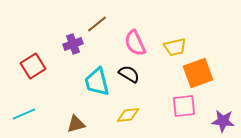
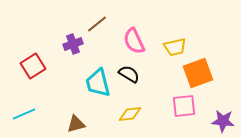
pink semicircle: moved 1 px left, 2 px up
cyan trapezoid: moved 1 px right, 1 px down
yellow diamond: moved 2 px right, 1 px up
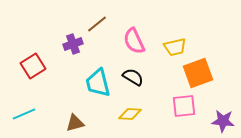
black semicircle: moved 4 px right, 3 px down
yellow diamond: rotated 10 degrees clockwise
brown triangle: moved 1 px left, 1 px up
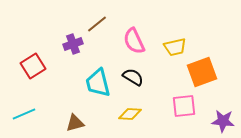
orange square: moved 4 px right, 1 px up
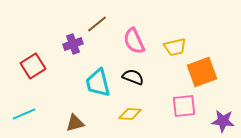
black semicircle: rotated 10 degrees counterclockwise
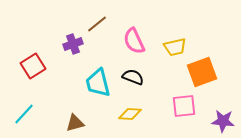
cyan line: rotated 25 degrees counterclockwise
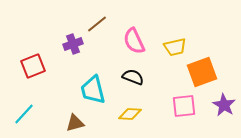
red square: rotated 10 degrees clockwise
cyan trapezoid: moved 5 px left, 7 px down
purple star: moved 1 px right, 16 px up; rotated 25 degrees clockwise
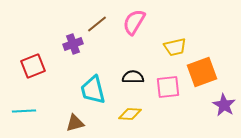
pink semicircle: moved 19 px up; rotated 56 degrees clockwise
black semicircle: rotated 20 degrees counterclockwise
pink square: moved 16 px left, 19 px up
cyan line: moved 3 px up; rotated 45 degrees clockwise
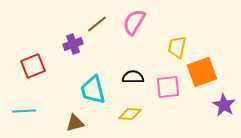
yellow trapezoid: moved 2 px right; rotated 115 degrees clockwise
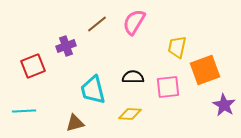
purple cross: moved 7 px left, 2 px down
orange square: moved 3 px right, 2 px up
